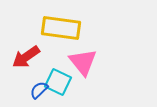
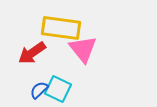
red arrow: moved 6 px right, 4 px up
pink triangle: moved 13 px up
cyan square: moved 7 px down
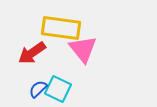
blue semicircle: moved 1 px left, 1 px up
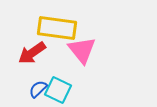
yellow rectangle: moved 4 px left
pink triangle: moved 1 px left, 1 px down
cyan square: moved 1 px down
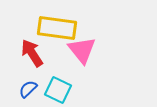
red arrow: rotated 92 degrees clockwise
blue semicircle: moved 10 px left
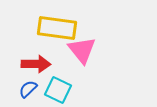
red arrow: moved 4 px right, 11 px down; rotated 124 degrees clockwise
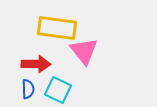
pink triangle: moved 2 px right, 1 px down
blue semicircle: rotated 132 degrees clockwise
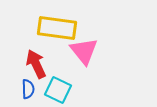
red arrow: rotated 116 degrees counterclockwise
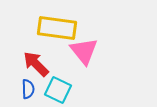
red arrow: rotated 20 degrees counterclockwise
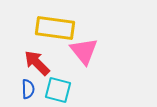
yellow rectangle: moved 2 px left
red arrow: moved 1 px right, 1 px up
cyan square: rotated 12 degrees counterclockwise
